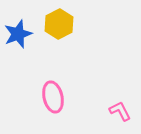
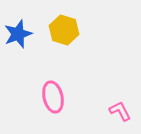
yellow hexagon: moved 5 px right, 6 px down; rotated 16 degrees counterclockwise
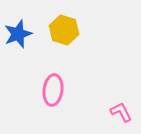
pink ellipse: moved 7 px up; rotated 20 degrees clockwise
pink L-shape: moved 1 px right, 1 px down
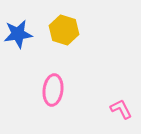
blue star: rotated 12 degrees clockwise
pink L-shape: moved 3 px up
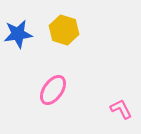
pink ellipse: rotated 28 degrees clockwise
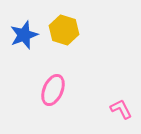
blue star: moved 6 px right, 1 px down; rotated 12 degrees counterclockwise
pink ellipse: rotated 12 degrees counterclockwise
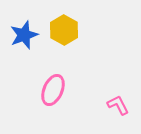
yellow hexagon: rotated 12 degrees clockwise
pink L-shape: moved 3 px left, 4 px up
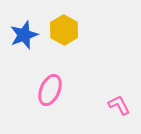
pink ellipse: moved 3 px left
pink L-shape: moved 1 px right
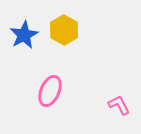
blue star: rotated 8 degrees counterclockwise
pink ellipse: moved 1 px down
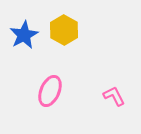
pink L-shape: moved 5 px left, 9 px up
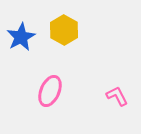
blue star: moved 3 px left, 2 px down
pink L-shape: moved 3 px right
